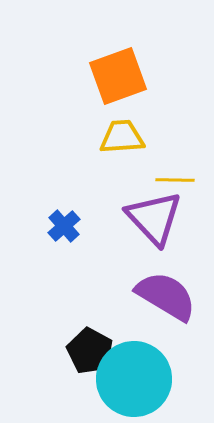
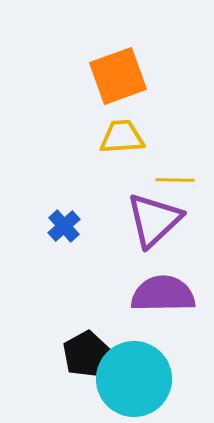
purple triangle: moved 2 px down; rotated 30 degrees clockwise
purple semicircle: moved 3 px left, 2 px up; rotated 32 degrees counterclockwise
black pentagon: moved 4 px left, 3 px down; rotated 15 degrees clockwise
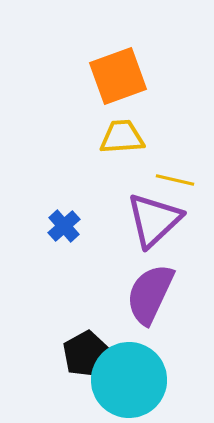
yellow line: rotated 12 degrees clockwise
purple semicircle: moved 13 px left; rotated 64 degrees counterclockwise
cyan circle: moved 5 px left, 1 px down
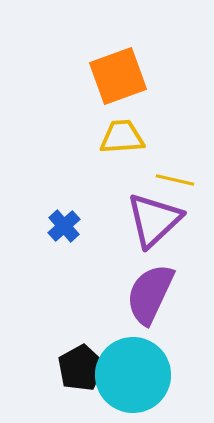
black pentagon: moved 5 px left, 14 px down
cyan circle: moved 4 px right, 5 px up
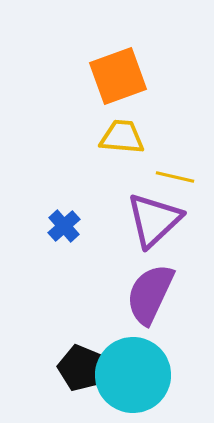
yellow trapezoid: rotated 9 degrees clockwise
yellow line: moved 3 px up
black pentagon: rotated 21 degrees counterclockwise
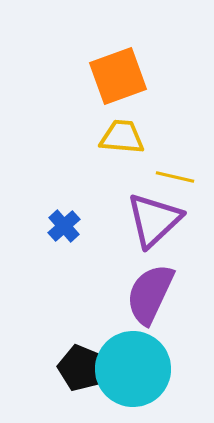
cyan circle: moved 6 px up
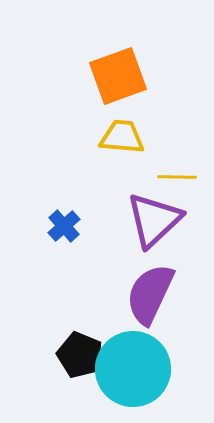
yellow line: moved 2 px right; rotated 12 degrees counterclockwise
black pentagon: moved 1 px left, 13 px up
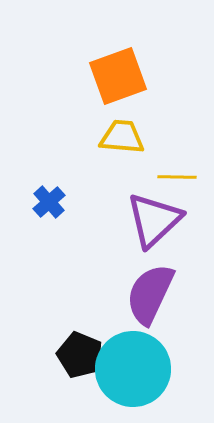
blue cross: moved 15 px left, 24 px up
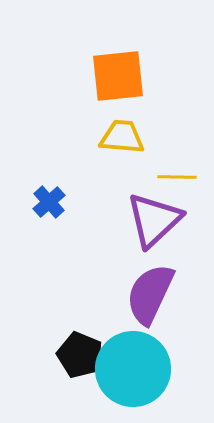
orange square: rotated 14 degrees clockwise
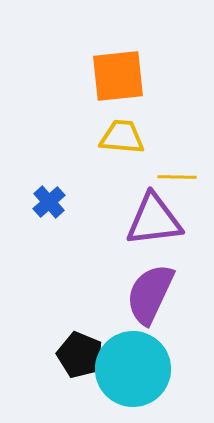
purple triangle: rotated 36 degrees clockwise
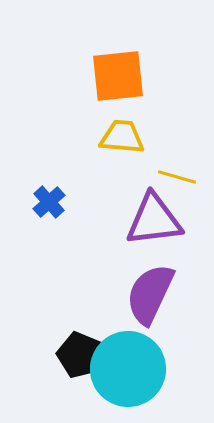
yellow line: rotated 15 degrees clockwise
cyan circle: moved 5 px left
